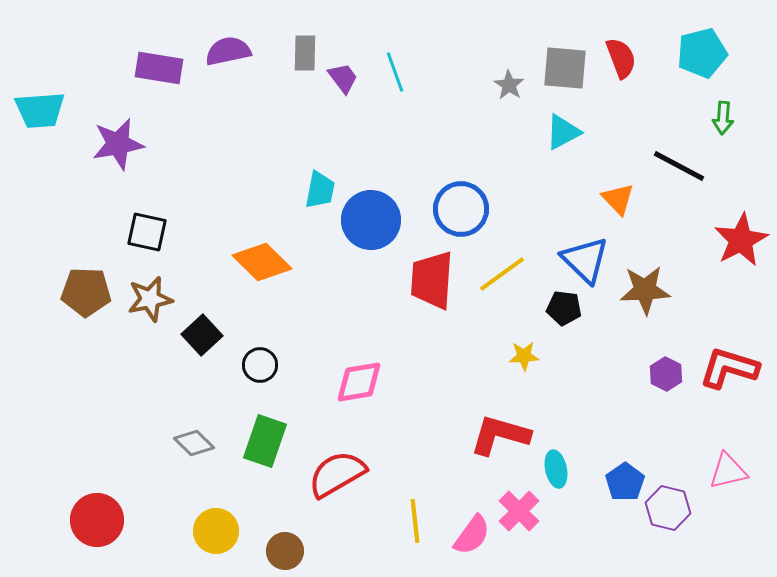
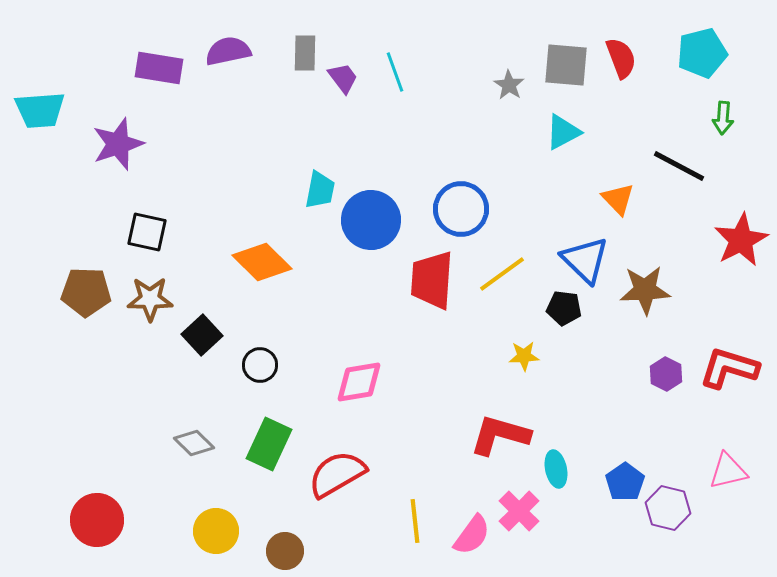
gray square at (565, 68): moved 1 px right, 3 px up
purple star at (118, 144): rotated 8 degrees counterclockwise
brown star at (150, 299): rotated 12 degrees clockwise
green rectangle at (265, 441): moved 4 px right, 3 px down; rotated 6 degrees clockwise
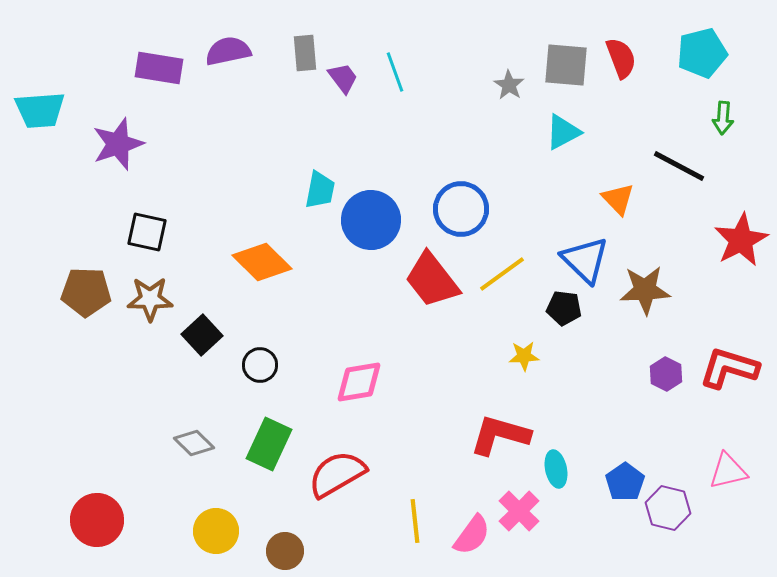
gray rectangle at (305, 53): rotated 6 degrees counterclockwise
red trapezoid at (432, 280): rotated 42 degrees counterclockwise
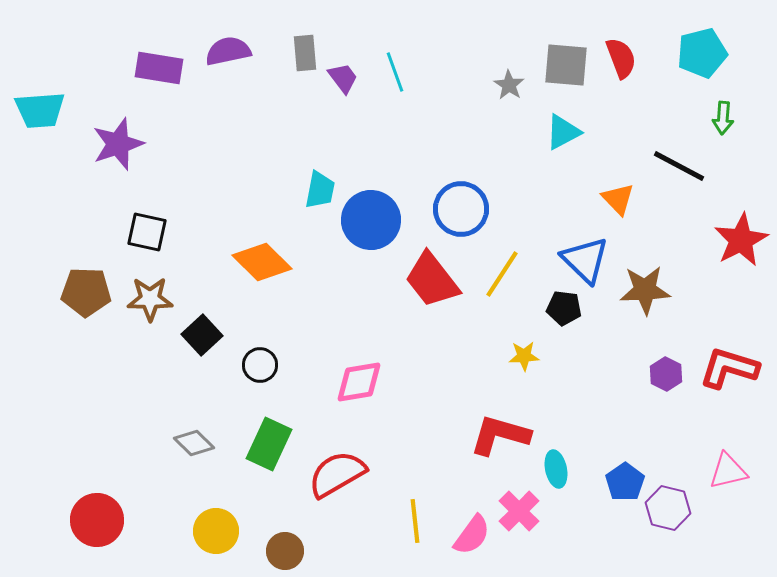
yellow line at (502, 274): rotated 21 degrees counterclockwise
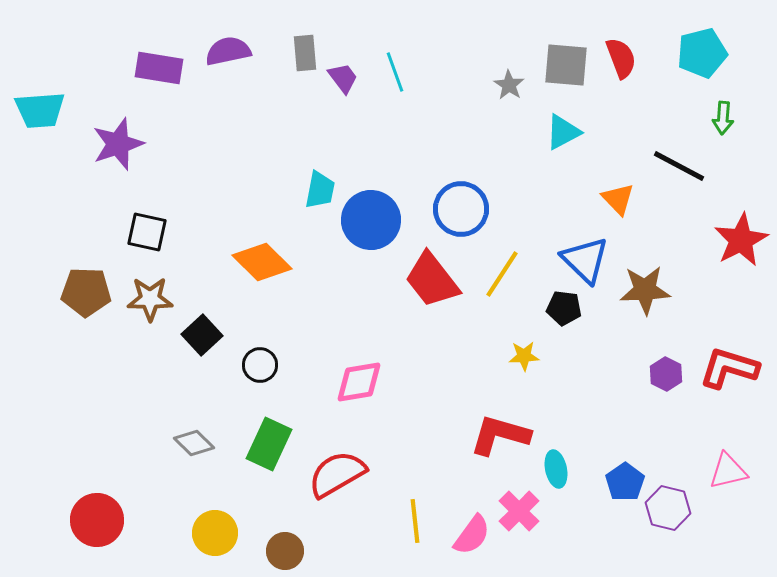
yellow circle at (216, 531): moved 1 px left, 2 px down
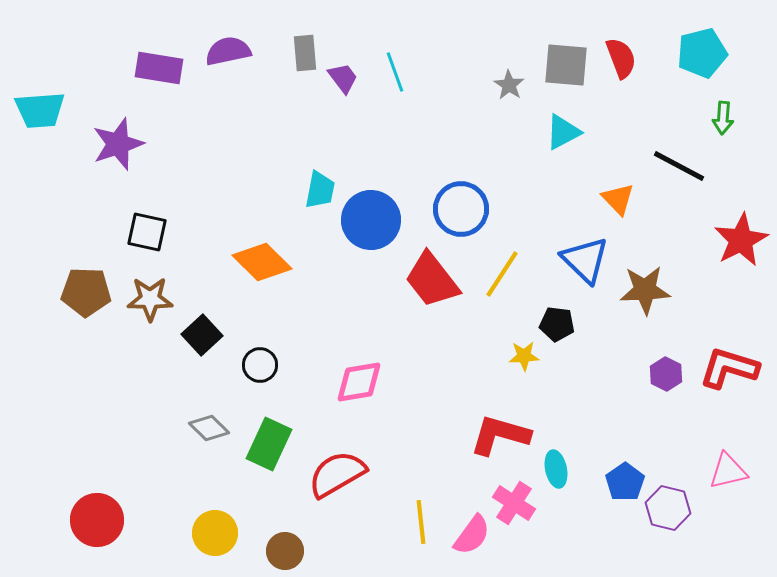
black pentagon at (564, 308): moved 7 px left, 16 px down
gray diamond at (194, 443): moved 15 px right, 15 px up
pink cross at (519, 511): moved 5 px left, 8 px up; rotated 12 degrees counterclockwise
yellow line at (415, 521): moved 6 px right, 1 px down
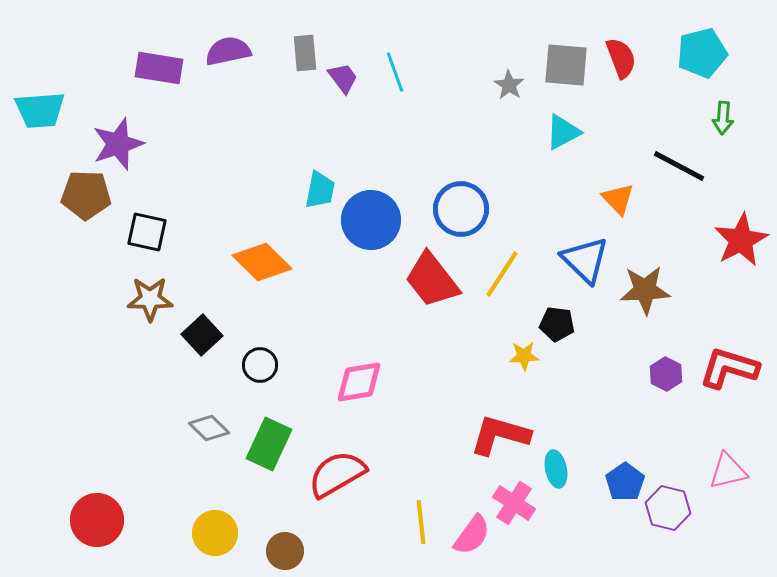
brown pentagon at (86, 292): moved 97 px up
